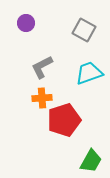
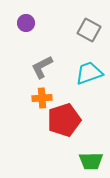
gray square: moved 5 px right
green trapezoid: rotated 60 degrees clockwise
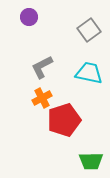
purple circle: moved 3 px right, 6 px up
gray square: rotated 25 degrees clockwise
cyan trapezoid: rotated 32 degrees clockwise
orange cross: rotated 24 degrees counterclockwise
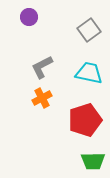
red pentagon: moved 21 px right
green trapezoid: moved 2 px right
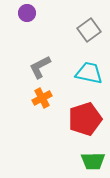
purple circle: moved 2 px left, 4 px up
gray L-shape: moved 2 px left
red pentagon: moved 1 px up
